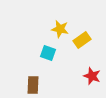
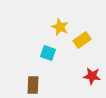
yellow star: moved 2 px up; rotated 12 degrees clockwise
red star: rotated 12 degrees counterclockwise
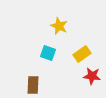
yellow star: moved 1 px left, 1 px up
yellow rectangle: moved 14 px down
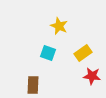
yellow rectangle: moved 1 px right, 1 px up
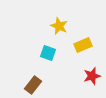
yellow rectangle: moved 8 px up; rotated 12 degrees clockwise
red star: rotated 24 degrees counterclockwise
brown rectangle: rotated 36 degrees clockwise
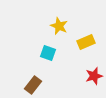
yellow rectangle: moved 3 px right, 3 px up
red star: moved 2 px right
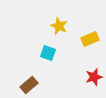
yellow rectangle: moved 4 px right, 3 px up
red star: moved 1 px down
brown rectangle: moved 4 px left; rotated 12 degrees clockwise
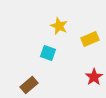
red star: rotated 18 degrees counterclockwise
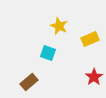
brown rectangle: moved 3 px up
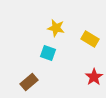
yellow star: moved 3 px left, 2 px down; rotated 12 degrees counterclockwise
yellow rectangle: rotated 54 degrees clockwise
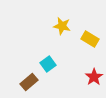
yellow star: moved 6 px right, 2 px up
cyan square: moved 11 px down; rotated 35 degrees clockwise
